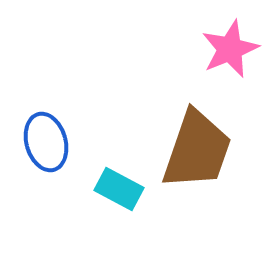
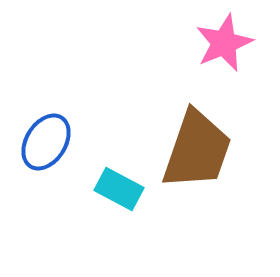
pink star: moved 6 px left, 6 px up
blue ellipse: rotated 48 degrees clockwise
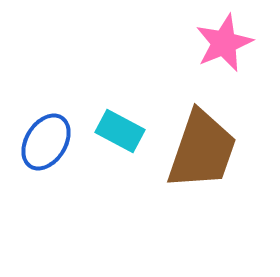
brown trapezoid: moved 5 px right
cyan rectangle: moved 1 px right, 58 px up
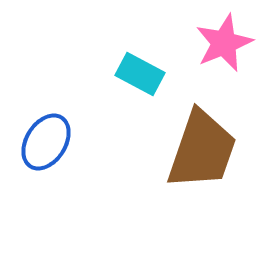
cyan rectangle: moved 20 px right, 57 px up
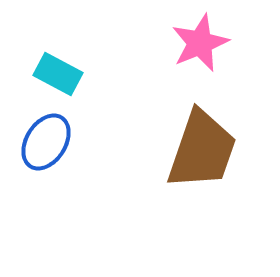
pink star: moved 24 px left
cyan rectangle: moved 82 px left
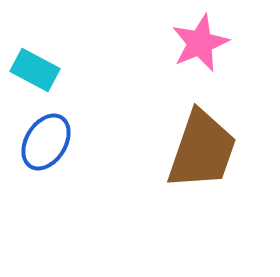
cyan rectangle: moved 23 px left, 4 px up
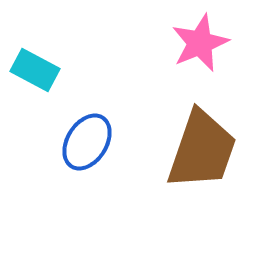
blue ellipse: moved 41 px right
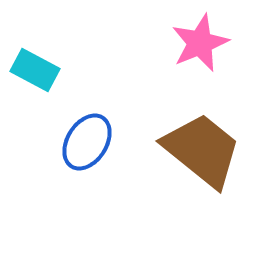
brown trapezoid: rotated 70 degrees counterclockwise
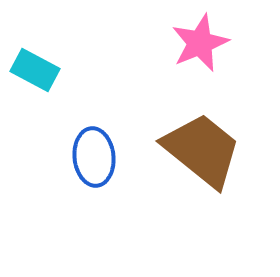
blue ellipse: moved 7 px right, 15 px down; rotated 38 degrees counterclockwise
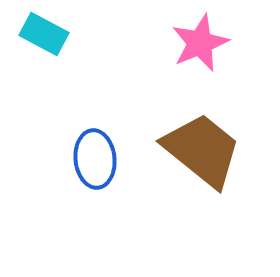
cyan rectangle: moved 9 px right, 36 px up
blue ellipse: moved 1 px right, 2 px down
